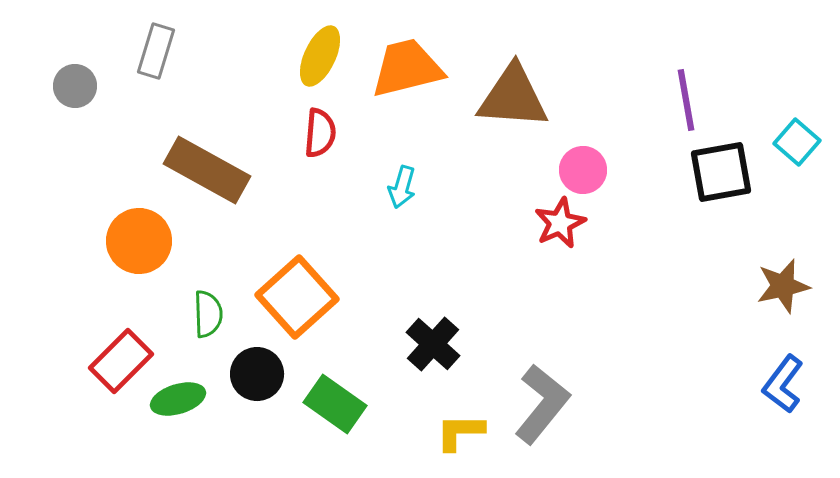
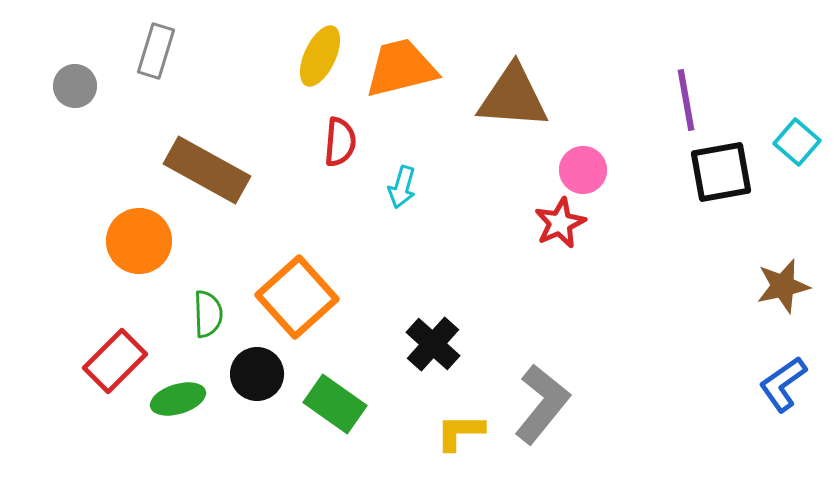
orange trapezoid: moved 6 px left
red semicircle: moved 20 px right, 9 px down
red rectangle: moved 6 px left
blue L-shape: rotated 18 degrees clockwise
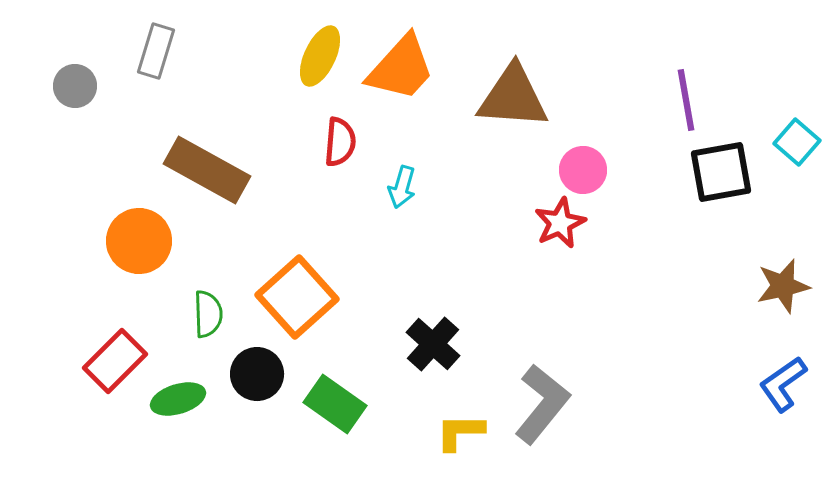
orange trapezoid: rotated 146 degrees clockwise
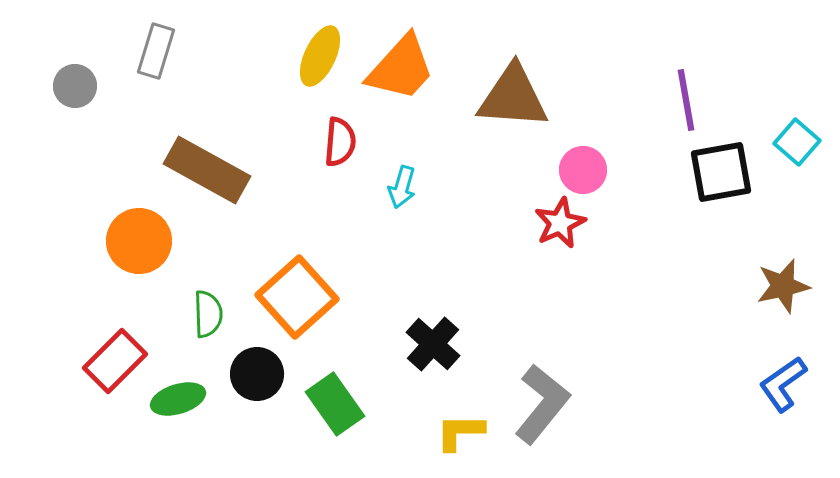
green rectangle: rotated 20 degrees clockwise
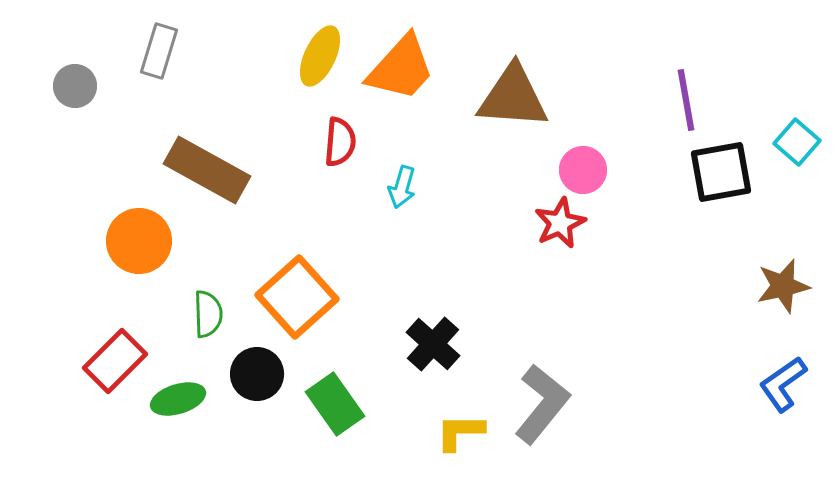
gray rectangle: moved 3 px right
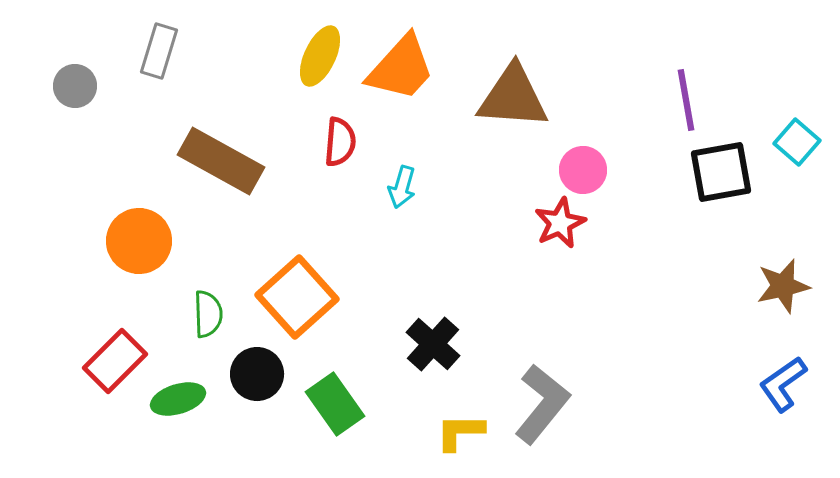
brown rectangle: moved 14 px right, 9 px up
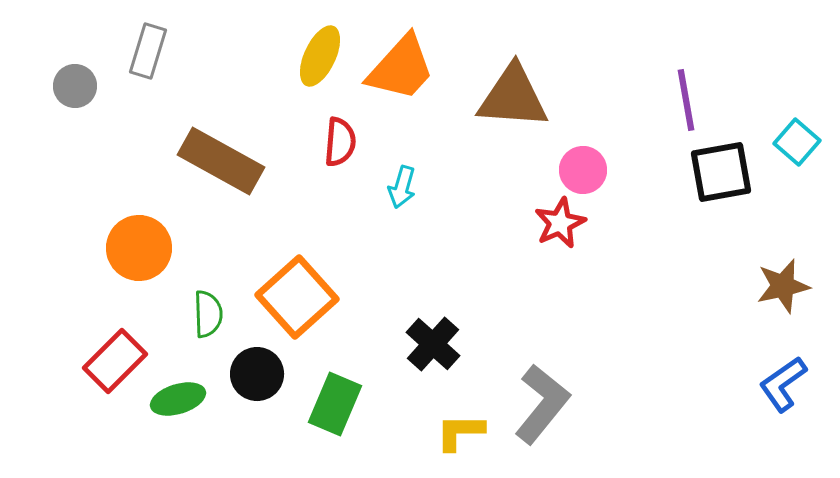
gray rectangle: moved 11 px left
orange circle: moved 7 px down
green rectangle: rotated 58 degrees clockwise
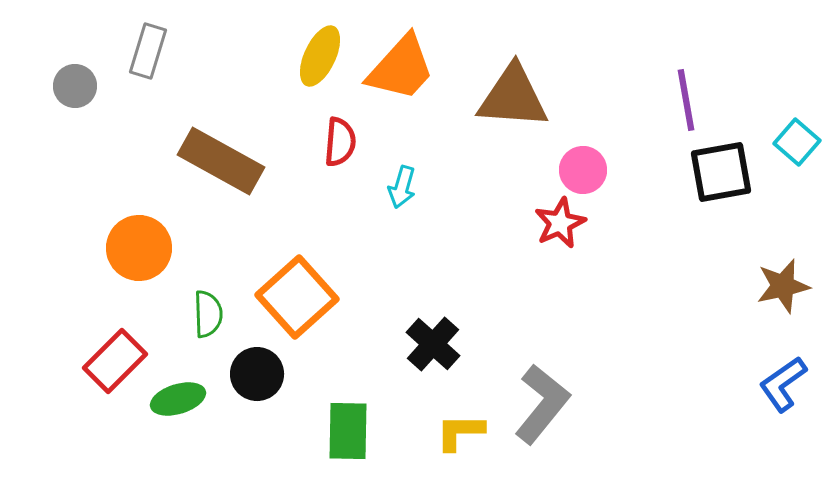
green rectangle: moved 13 px right, 27 px down; rotated 22 degrees counterclockwise
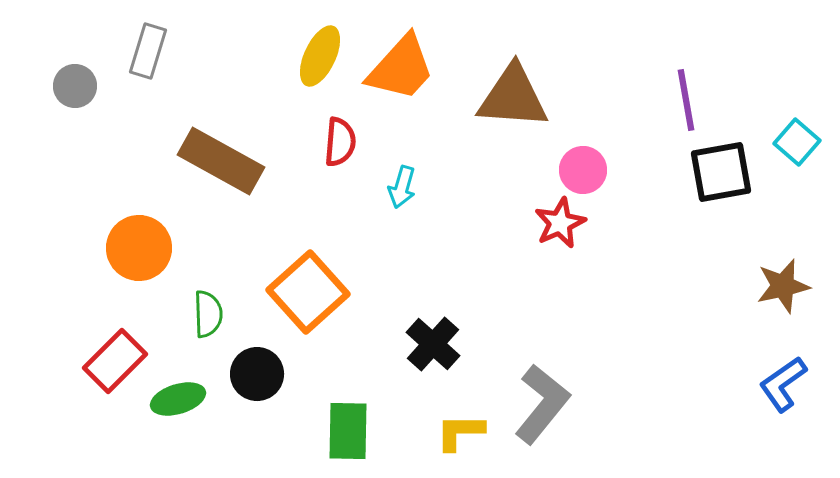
orange square: moved 11 px right, 5 px up
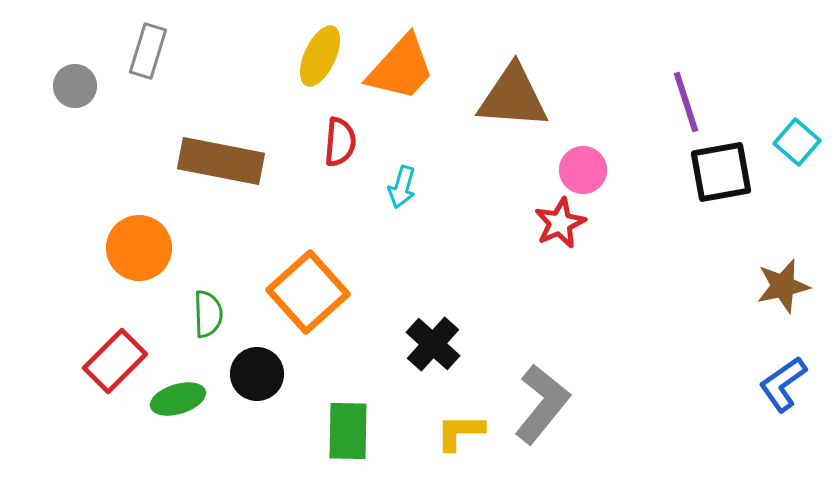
purple line: moved 2 px down; rotated 8 degrees counterclockwise
brown rectangle: rotated 18 degrees counterclockwise
